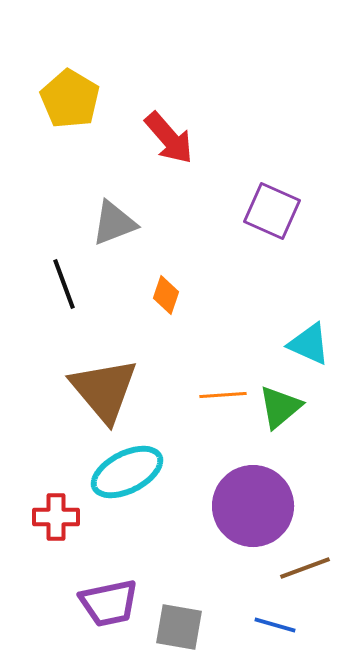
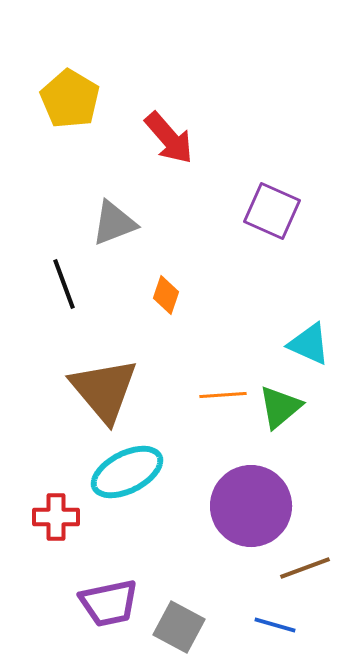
purple circle: moved 2 px left
gray square: rotated 18 degrees clockwise
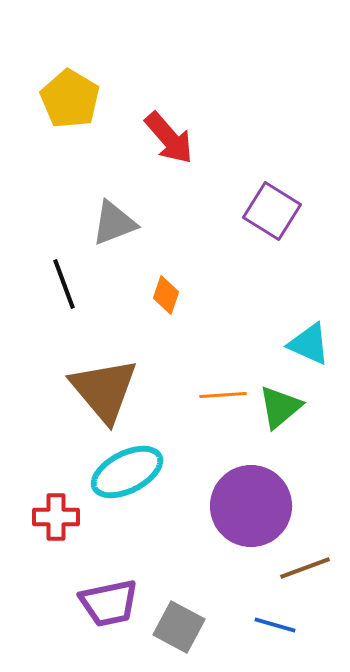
purple square: rotated 8 degrees clockwise
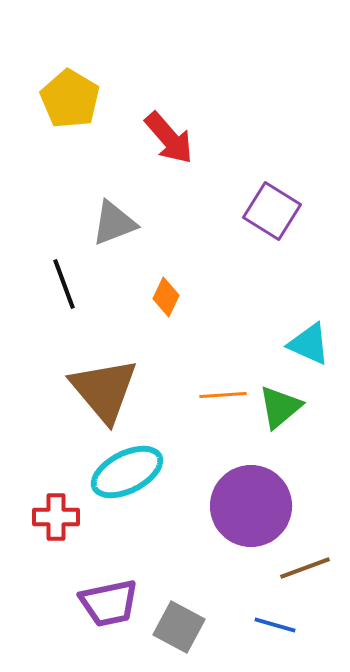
orange diamond: moved 2 px down; rotated 6 degrees clockwise
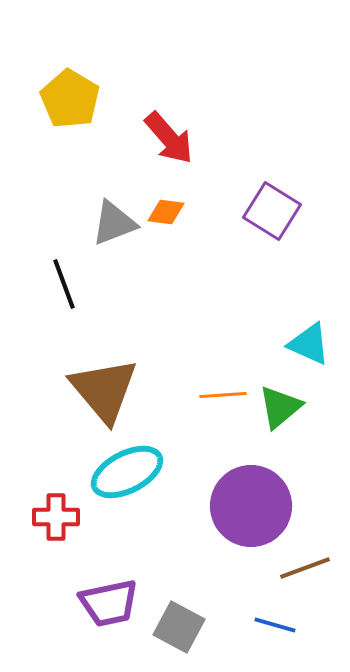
orange diamond: moved 85 px up; rotated 72 degrees clockwise
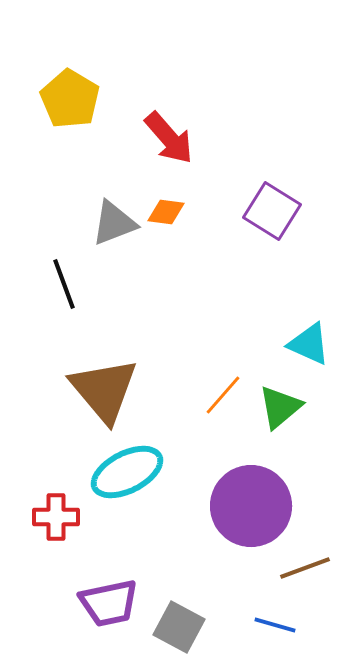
orange line: rotated 45 degrees counterclockwise
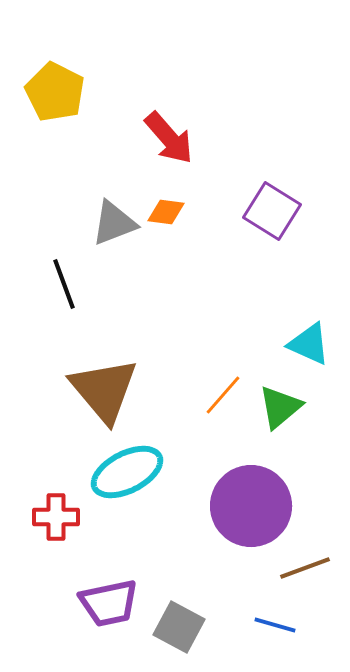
yellow pentagon: moved 15 px left, 7 px up; rotated 4 degrees counterclockwise
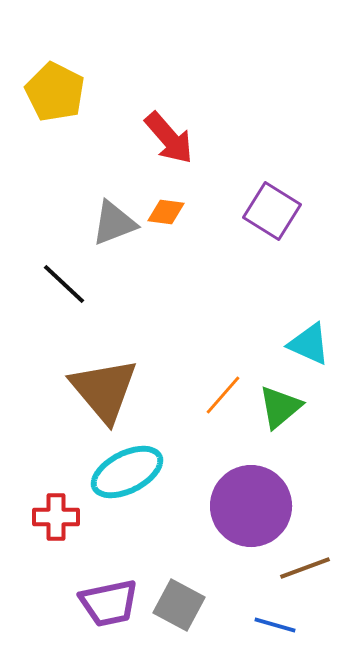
black line: rotated 27 degrees counterclockwise
gray square: moved 22 px up
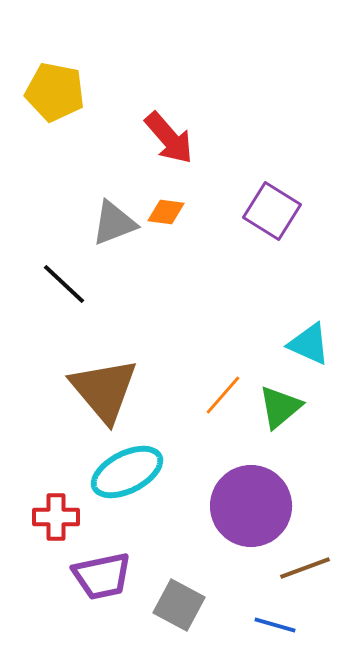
yellow pentagon: rotated 16 degrees counterclockwise
purple trapezoid: moved 7 px left, 27 px up
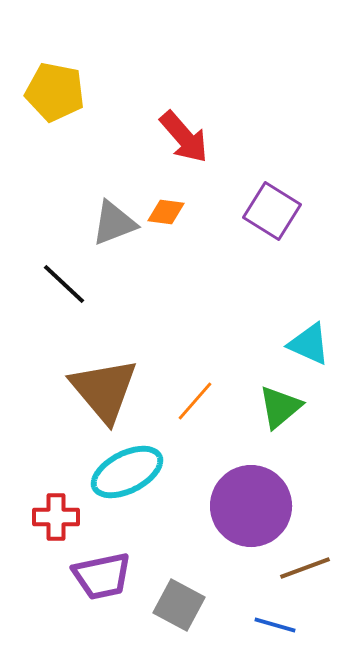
red arrow: moved 15 px right, 1 px up
orange line: moved 28 px left, 6 px down
